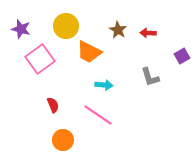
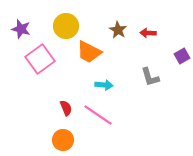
red semicircle: moved 13 px right, 3 px down
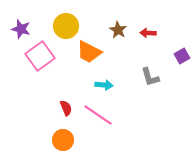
pink square: moved 3 px up
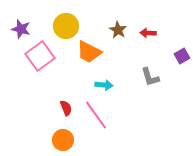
pink line: moved 2 px left; rotated 20 degrees clockwise
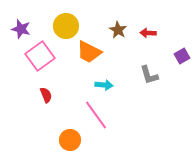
gray L-shape: moved 1 px left, 2 px up
red semicircle: moved 20 px left, 13 px up
orange circle: moved 7 px right
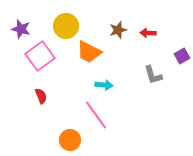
brown star: rotated 24 degrees clockwise
gray L-shape: moved 4 px right
red semicircle: moved 5 px left, 1 px down
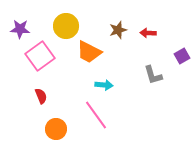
purple star: moved 1 px left; rotated 12 degrees counterclockwise
orange circle: moved 14 px left, 11 px up
